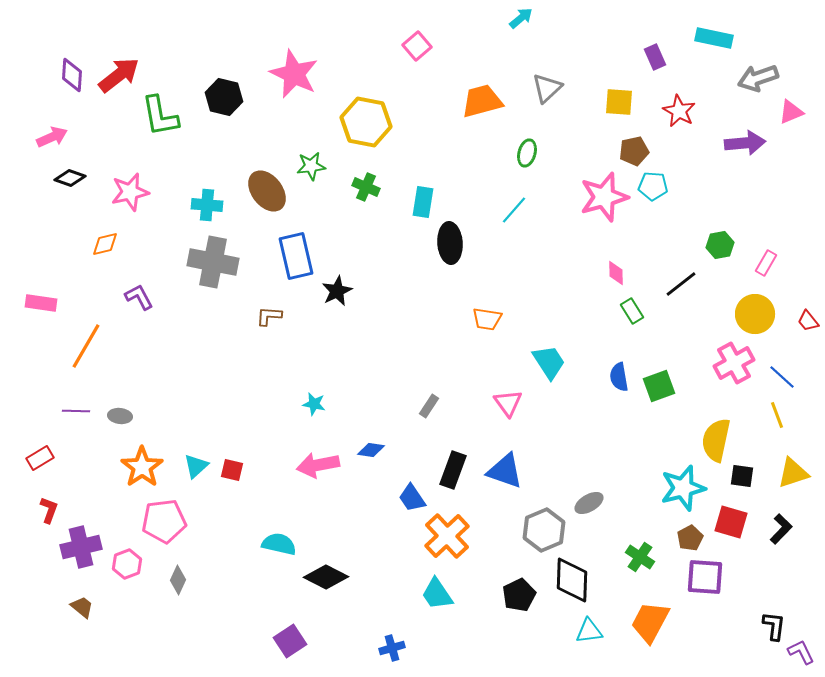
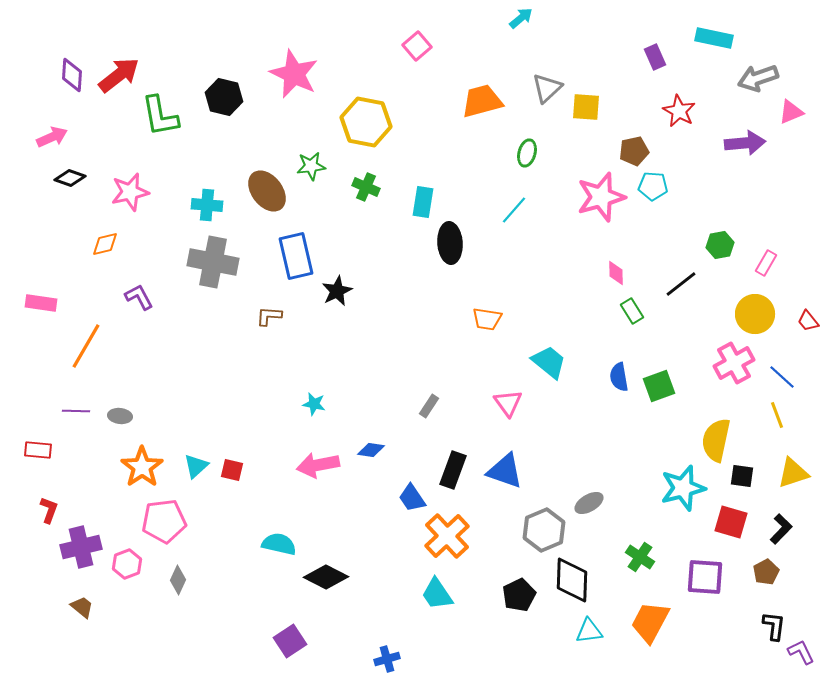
yellow square at (619, 102): moved 33 px left, 5 px down
pink star at (604, 197): moved 3 px left
cyan trapezoid at (549, 362): rotated 18 degrees counterclockwise
red rectangle at (40, 458): moved 2 px left, 8 px up; rotated 36 degrees clockwise
brown pentagon at (690, 538): moved 76 px right, 34 px down
blue cross at (392, 648): moved 5 px left, 11 px down
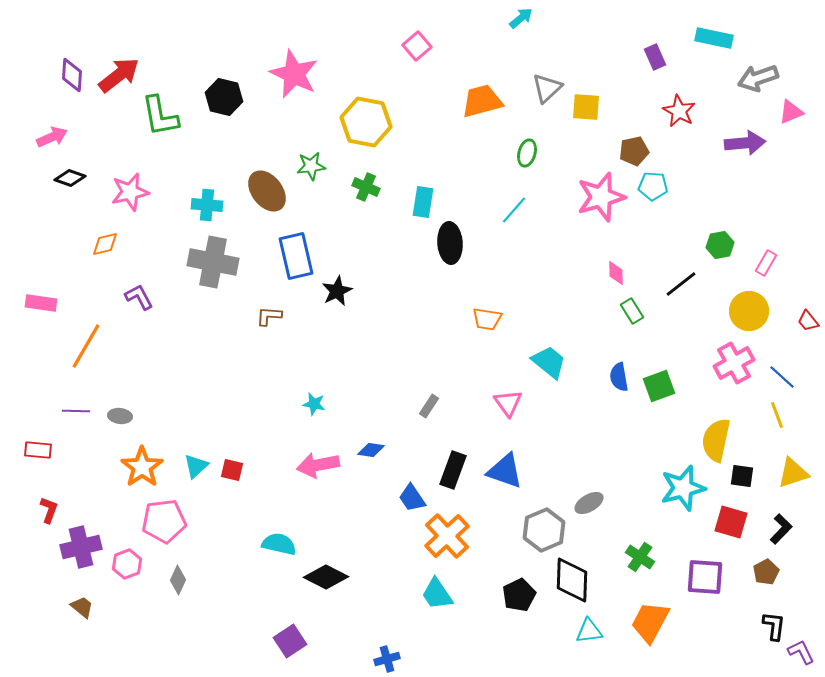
yellow circle at (755, 314): moved 6 px left, 3 px up
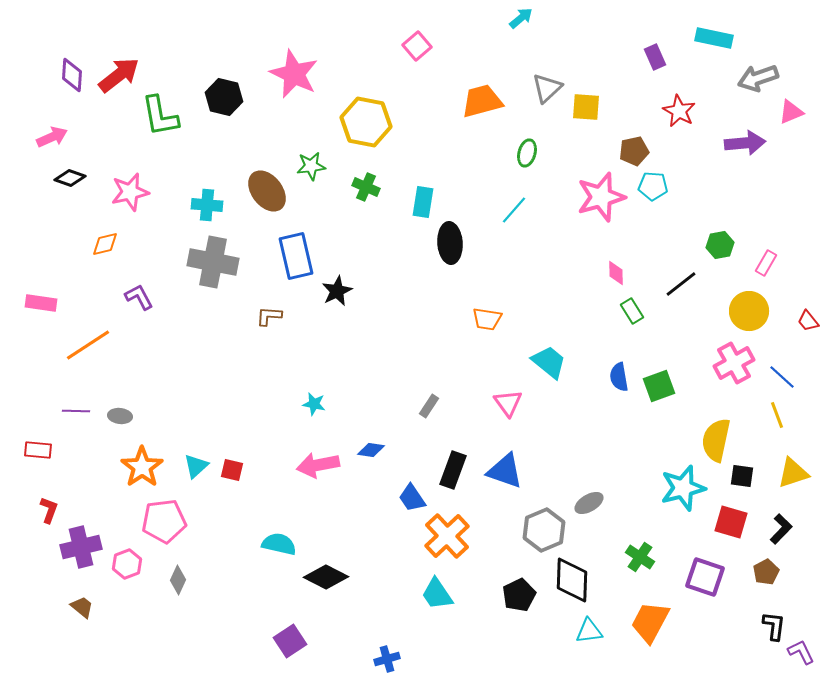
orange line at (86, 346): moved 2 px right, 1 px up; rotated 27 degrees clockwise
purple square at (705, 577): rotated 15 degrees clockwise
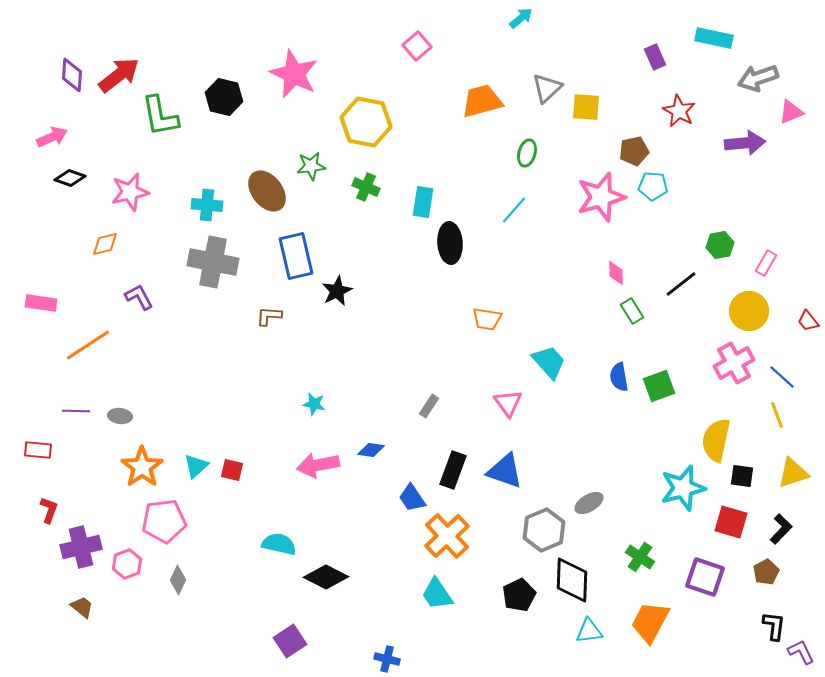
cyan trapezoid at (549, 362): rotated 9 degrees clockwise
blue cross at (387, 659): rotated 30 degrees clockwise
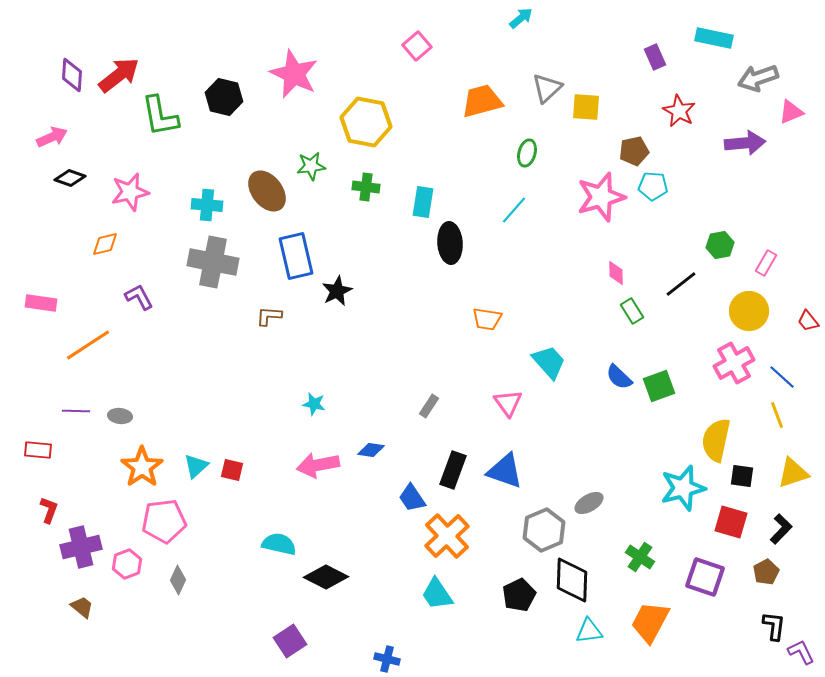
green cross at (366, 187): rotated 16 degrees counterclockwise
blue semicircle at (619, 377): rotated 36 degrees counterclockwise
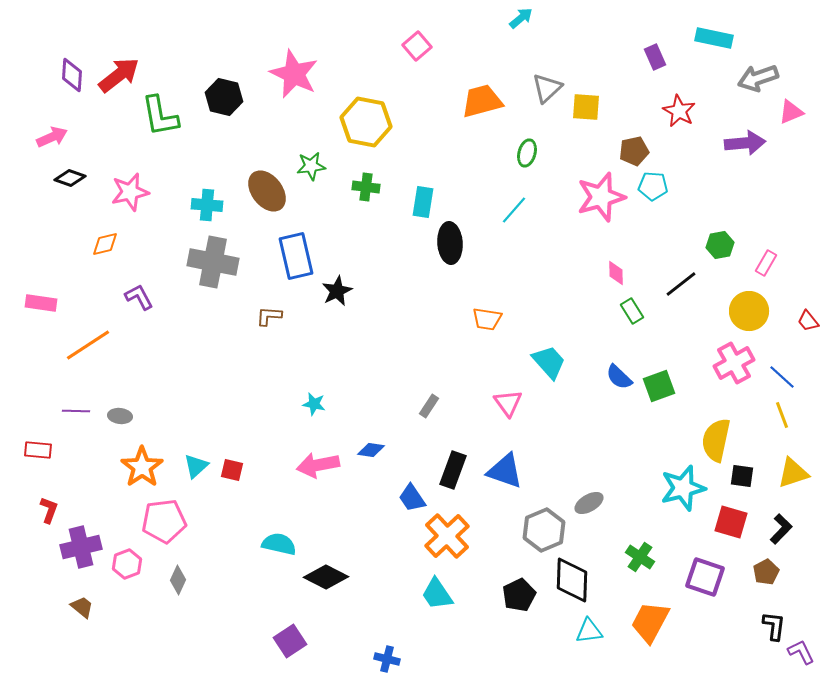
yellow line at (777, 415): moved 5 px right
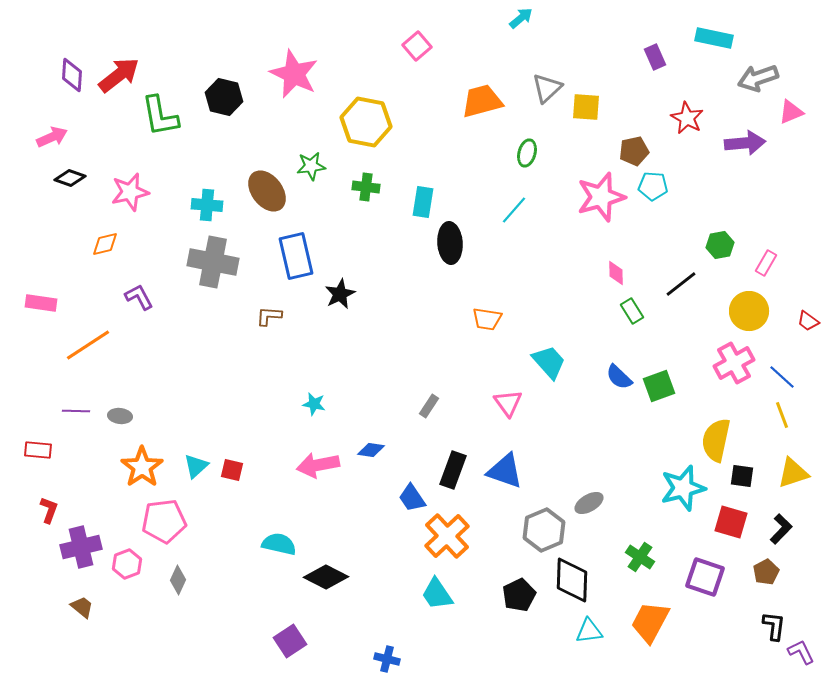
red star at (679, 111): moved 8 px right, 7 px down
black star at (337, 291): moved 3 px right, 3 px down
red trapezoid at (808, 321): rotated 15 degrees counterclockwise
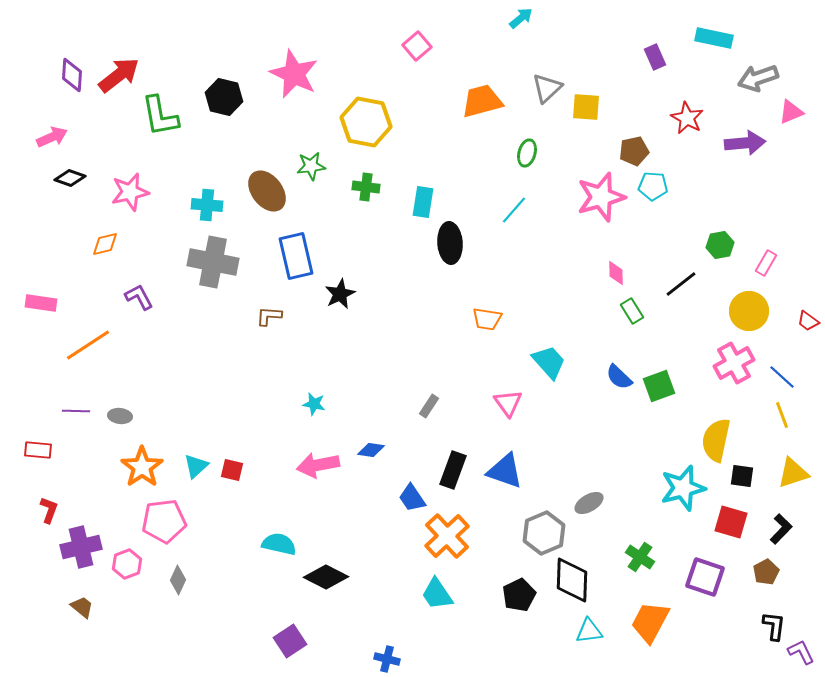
gray hexagon at (544, 530): moved 3 px down
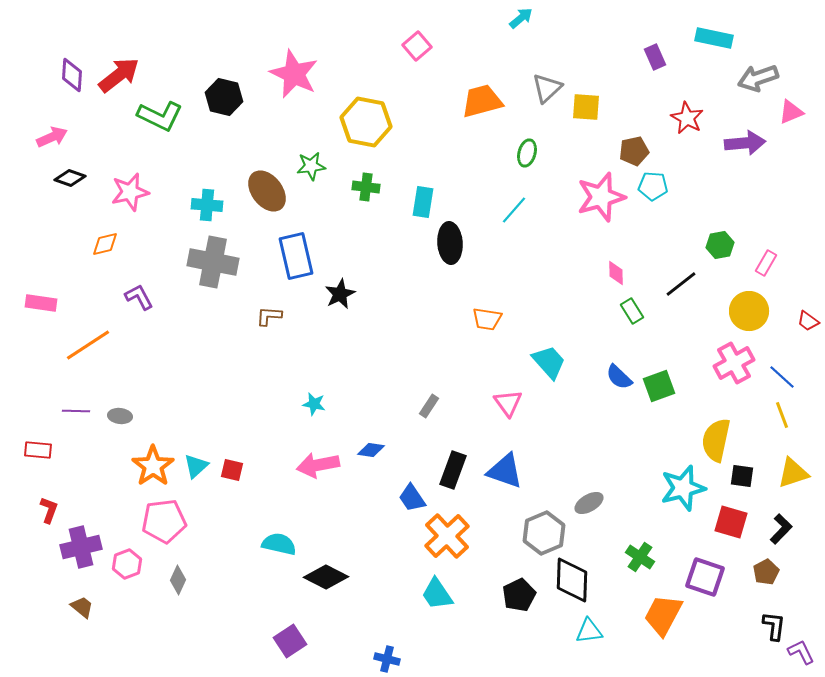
green L-shape at (160, 116): rotated 54 degrees counterclockwise
orange star at (142, 467): moved 11 px right, 1 px up
orange trapezoid at (650, 622): moved 13 px right, 7 px up
